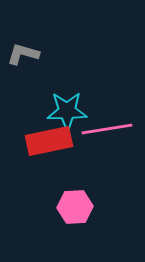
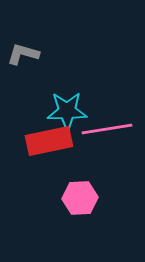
pink hexagon: moved 5 px right, 9 px up
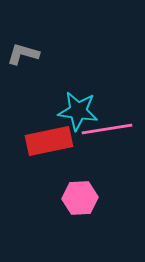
cyan star: moved 11 px right; rotated 9 degrees clockwise
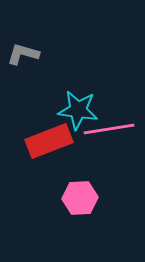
cyan star: moved 1 px up
pink line: moved 2 px right
red rectangle: rotated 9 degrees counterclockwise
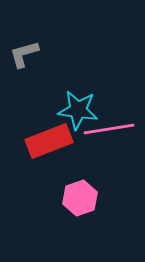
gray L-shape: moved 1 px right; rotated 32 degrees counterclockwise
pink hexagon: rotated 16 degrees counterclockwise
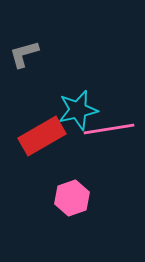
cyan star: rotated 21 degrees counterclockwise
red rectangle: moved 7 px left, 5 px up; rotated 9 degrees counterclockwise
pink hexagon: moved 8 px left
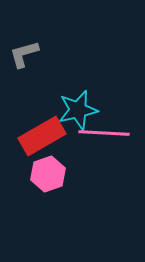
pink line: moved 5 px left, 4 px down; rotated 12 degrees clockwise
pink hexagon: moved 24 px left, 24 px up
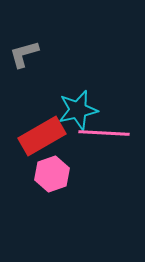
pink hexagon: moved 4 px right
